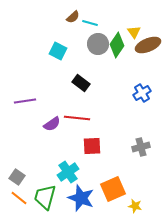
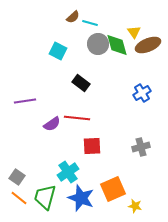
green diamond: rotated 50 degrees counterclockwise
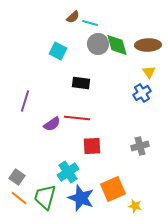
yellow triangle: moved 15 px right, 40 px down
brown ellipse: rotated 20 degrees clockwise
black rectangle: rotated 30 degrees counterclockwise
purple line: rotated 65 degrees counterclockwise
gray cross: moved 1 px left, 1 px up
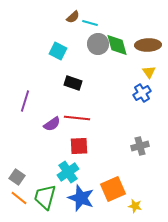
black rectangle: moved 8 px left; rotated 12 degrees clockwise
red square: moved 13 px left
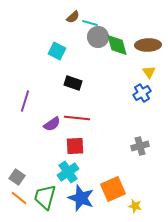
gray circle: moved 7 px up
cyan square: moved 1 px left
red square: moved 4 px left
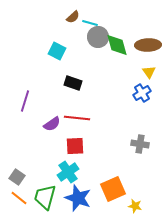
gray cross: moved 2 px up; rotated 24 degrees clockwise
blue star: moved 3 px left
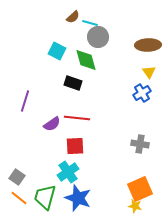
green diamond: moved 31 px left, 15 px down
orange square: moved 27 px right
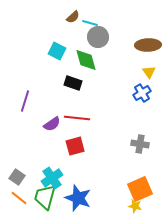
red square: rotated 12 degrees counterclockwise
cyan cross: moved 16 px left, 6 px down
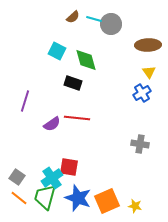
cyan line: moved 4 px right, 4 px up
gray circle: moved 13 px right, 13 px up
red square: moved 6 px left, 21 px down; rotated 24 degrees clockwise
orange square: moved 33 px left, 12 px down
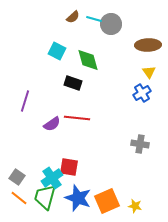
green diamond: moved 2 px right
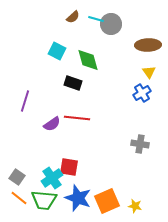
cyan line: moved 2 px right
green trapezoid: moved 1 px left, 3 px down; rotated 100 degrees counterclockwise
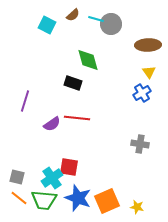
brown semicircle: moved 2 px up
cyan square: moved 10 px left, 26 px up
gray square: rotated 21 degrees counterclockwise
yellow star: moved 2 px right, 1 px down
